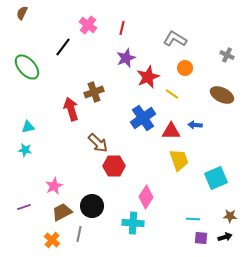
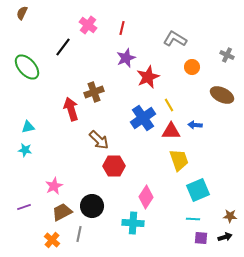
orange circle: moved 7 px right, 1 px up
yellow line: moved 3 px left, 11 px down; rotated 24 degrees clockwise
brown arrow: moved 1 px right, 3 px up
cyan square: moved 18 px left, 12 px down
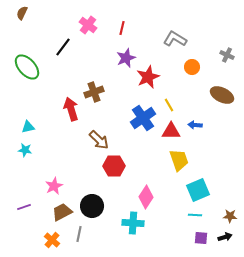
cyan line: moved 2 px right, 4 px up
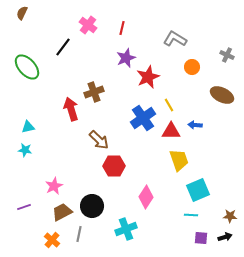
cyan line: moved 4 px left
cyan cross: moved 7 px left, 6 px down; rotated 25 degrees counterclockwise
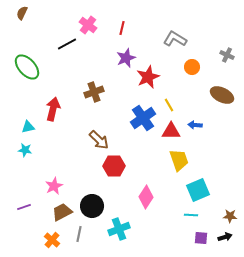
black line: moved 4 px right, 3 px up; rotated 24 degrees clockwise
red arrow: moved 18 px left; rotated 30 degrees clockwise
cyan cross: moved 7 px left
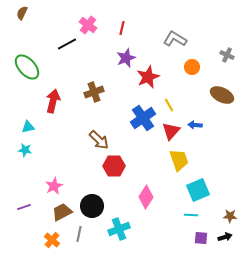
red arrow: moved 8 px up
red triangle: rotated 48 degrees counterclockwise
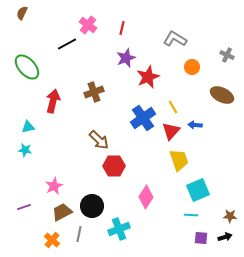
yellow line: moved 4 px right, 2 px down
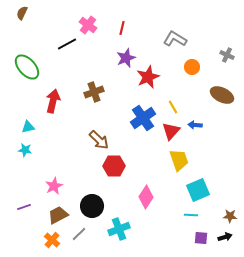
brown trapezoid: moved 4 px left, 3 px down
gray line: rotated 35 degrees clockwise
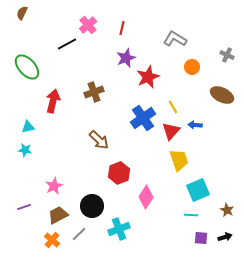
pink cross: rotated 12 degrees clockwise
red hexagon: moved 5 px right, 7 px down; rotated 20 degrees counterclockwise
brown star: moved 3 px left, 6 px up; rotated 24 degrees clockwise
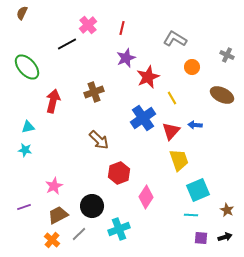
yellow line: moved 1 px left, 9 px up
